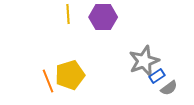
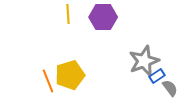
gray semicircle: moved 1 px right; rotated 90 degrees counterclockwise
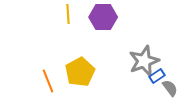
yellow pentagon: moved 10 px right, 3 px up; rotated 12 degrees counterclockwise
